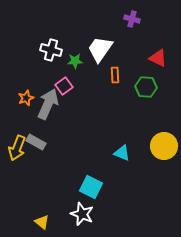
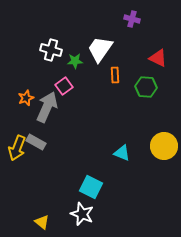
gray arrow: moved 1 px left, 3 px down
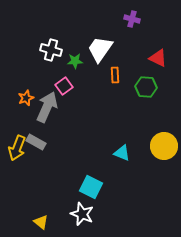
yellow triangle: moved 1 px left
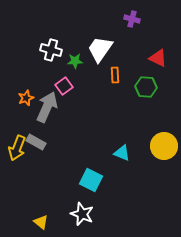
cyan square: moved 7 px up
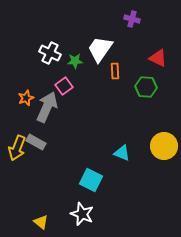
white cross: moved 1 px left, 3 px down; rotated 10 degrees clockwise
orange rectangle: moved 4 px up
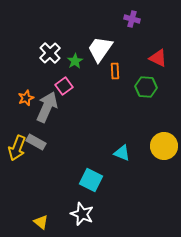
white cross: rotated 20 degrees clockwise
green star: rotated 28 degrees counterclockwise
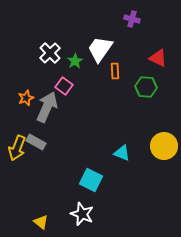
pink square: rotated 18 degrees counterclockwise
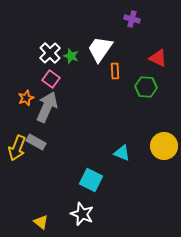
green star: moved 4 px left, 5 px up; rotated 21 degrees counterclockwise
pink square: moved 13 px left, 7 px up
